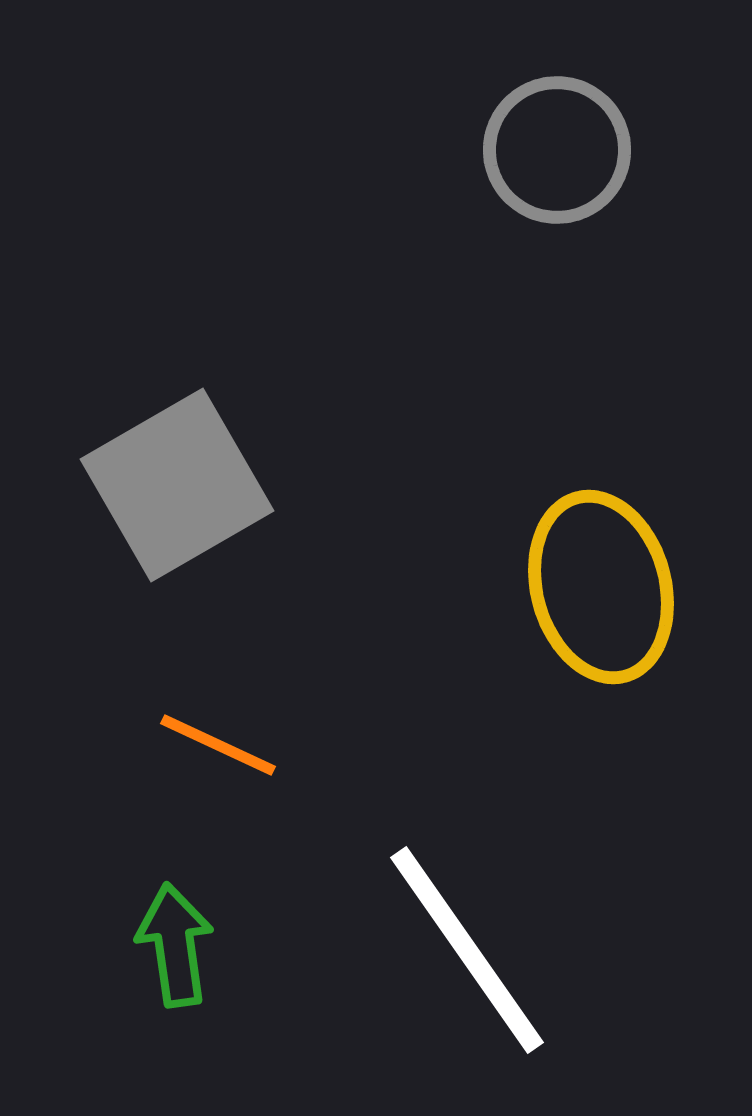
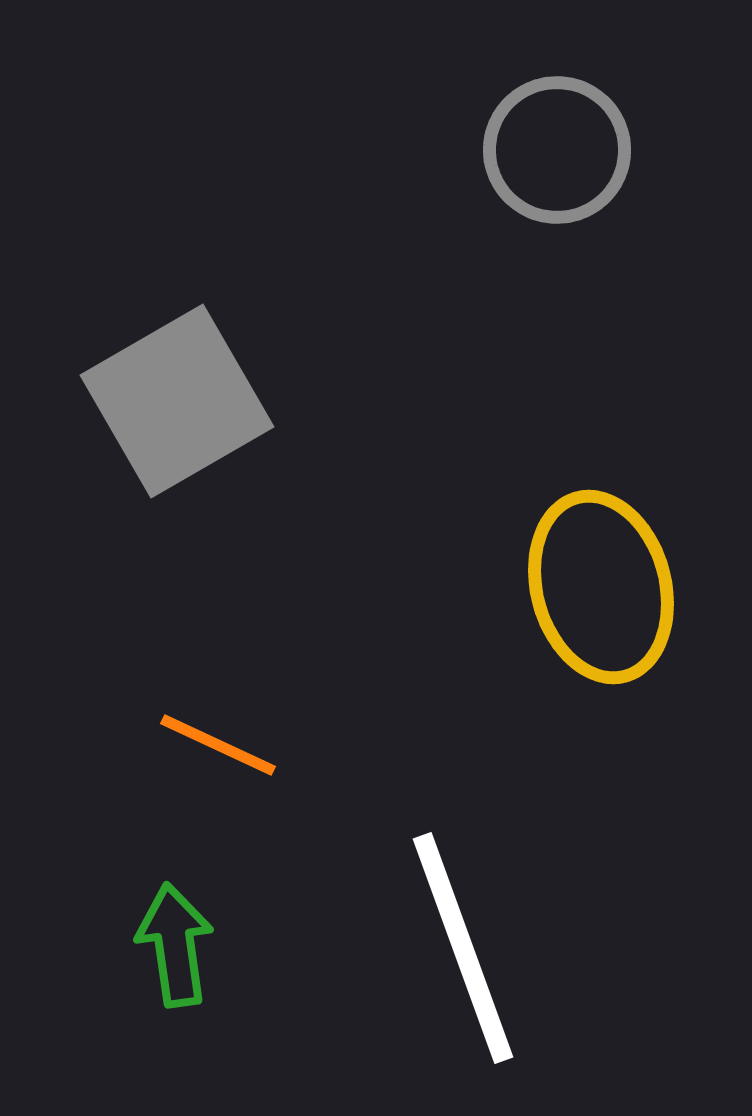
gray square: moved 84 px up
white line: moved 4 px left, 2 px up; rotated 15 degrees clockwise
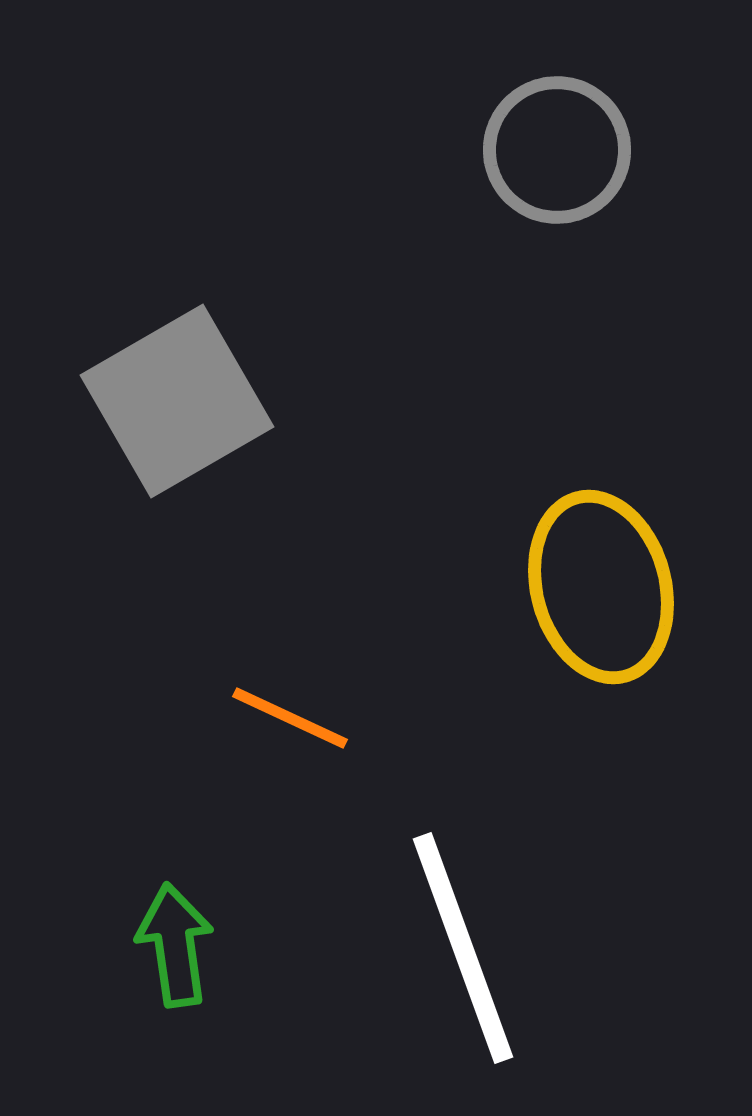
orange line: moved 72 px right, 27 px up
